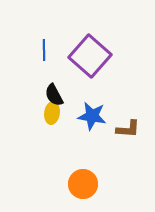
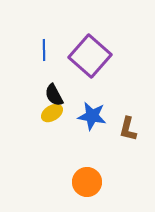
yellow ellipse: rotated 50 degrees clockwise
brown L-shape: rotated 100 degrees clockwise
orange circle: moved 4 px right, 2 px up
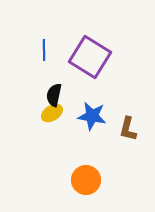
purple square: moved 1 px down; rotated 9 degrees counterclockwise
black semicircle: rotated 40 degrees clockwise
orange circle: moved 1 px left, 2 px up
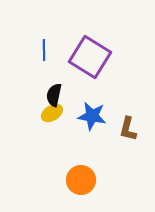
orange circle: moved 5 px left
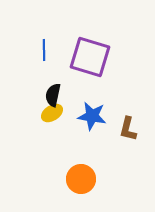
purple square: rotated 15 degrees counterclockwise
black semicircle: moved 1 px left
orange circle: moved 1 px up
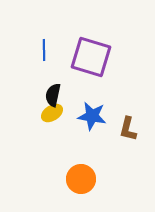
purple square: moved 1 px right
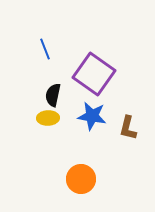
blue line: moved 1 px right, 1 px up; rotated 20 degrees counterclockwise
purple square: moved 3 px right, 17 px down; rotated 18 degrees clockwise
yellow ellipse: moved 4 px left, 5 px down; rotated 30 degrees clockwise
brown L-shape: moved 1 px up
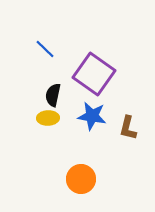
blue line: rotated 25 degrees counterclockwise
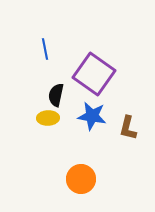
blue line: rotated 35 degrees clockwise
black semicircle: moved 3 px right
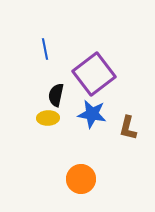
purple square: rotated 18 degrees clockwise
blue star: moved 2 px up
